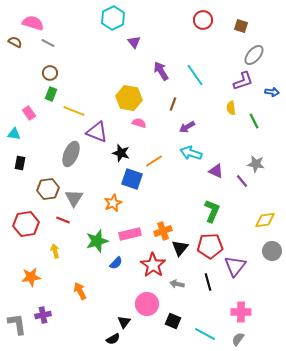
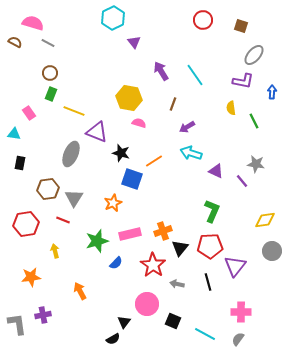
purple L-shape at (243, 81): rotated 30 degrees clockwise
blue arrow at (272, 92): rotated 96 degrees counterclockwise
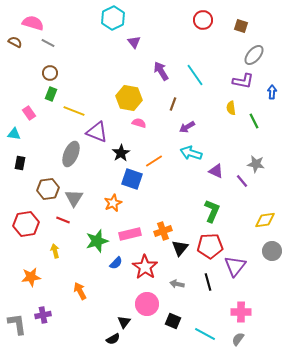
black star at (121, 153): rotated 24 degrees clockwise
red star at (153, 265): moved 8 px left, 2 px down
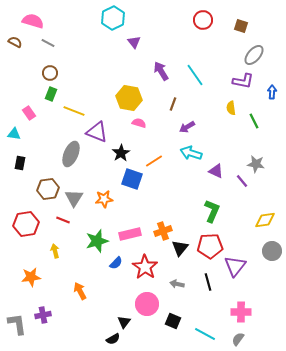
pink semicircle at (33, 23): moved 2 px up
orange star at (113, 203): moved 9 px left, 4 px up; rotated 18 degrees clockwise
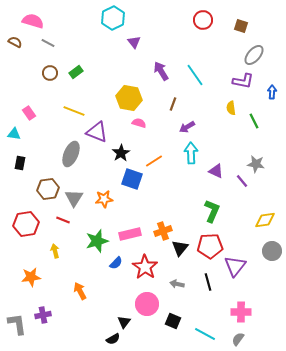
green rectangle at (51, 94): moved 25 px right, 22 px up; rotated 32 degrees clockwise
cyan arrow at (191, 153): rotated 70 degrees clockwise
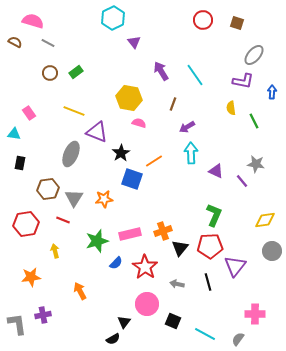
brown square at (241, 26): moved 4 px left, 3 px up
green L-shape at (212, 211): moved 2 px right, 4 px down
pink cross at (241, 312): moved 14 px right, 2 px down
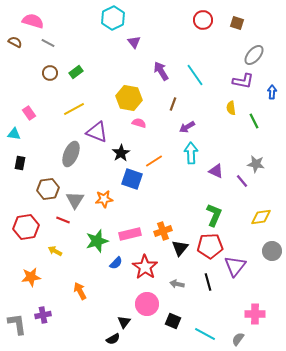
yellow line at (74, 111): moved 2 px up; rotated 50 degrees counterclockwise
gray triangle at (74, 198): moved 1 px right, 2 px down
yellow diamond at (265, 220): moved 4 px left, 3 px up
red hexagon at (26, 224): moved 3 px down
yellow arrow at (55, 251): rotated 48 degrees counterclockwise
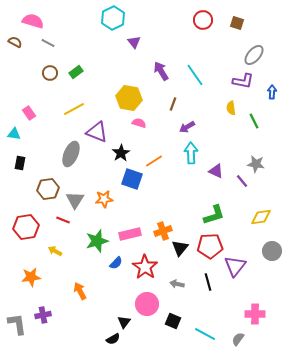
green L-shape at (214, 215): rotated 50 degrees clockwise
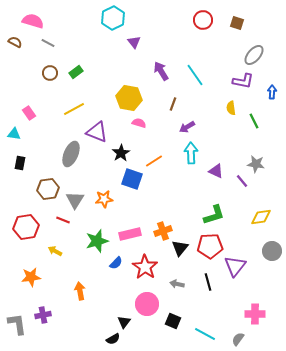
orange arrow at (80, 291): rotated 18 degrees clockwise
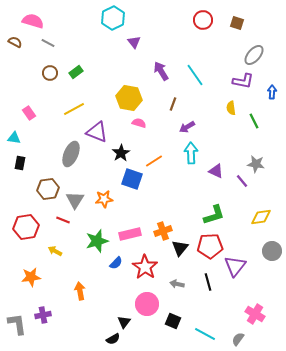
cyan triangle at (14, 134): moved 4 px down
pink cross at (255, 314): rotated 30 degrees clockwise
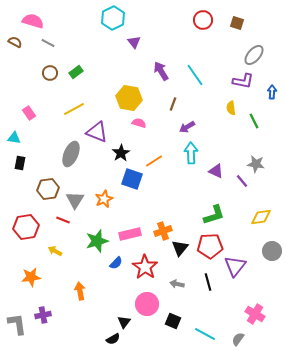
orange star at (104, 199): rotated 18 degrees counterclockwise
